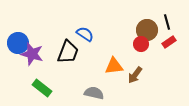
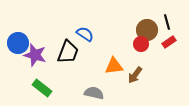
purple star: moved 3 px right, 1 px down
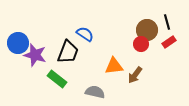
green rectangle: moved 15 px right, 9 px up
gray semicircle: moved 1 px right, 1 px up
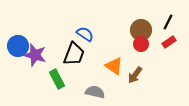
black line: moved 1 px right; rotated 42 degrees clockwise
brown circle: moved 6 px left
blue circle: moved 3 px down
black trapezoid: moved 6 px right, 2 px down
orange triangle: rotated 42 degrees clockwise
green rectangle: rotated 24 degrees clockwise
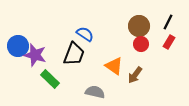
brown circle: moved 2 px left, 4 px up
red rectangle: rotated 24 degrees counterclockwise
green rectangle: moved 7 px left; rotated 18 degrees counterclockwise
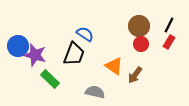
black line: moved 1 px right, 3 px down
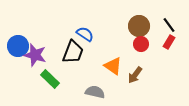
black line: rotated 63 degrees counterclockwise
black trapezoid: moved 1 px left, 2 px up
orange triangle: moved 1 px left
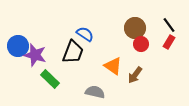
brown circle: moved 4 px left, 2 px down
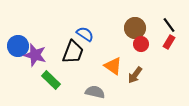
green rectangle: moved 1 px right, 1 px down
